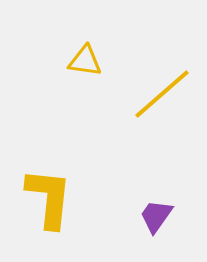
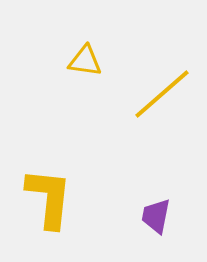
purple trapezoid: rotated 24 degrees counterclockwise
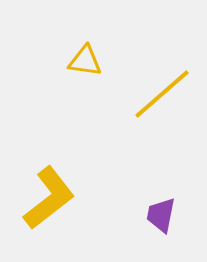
yellow L-shape: rotated 46 degrees clockwise
purple trapezoid: moved 5 px right, 1 px up
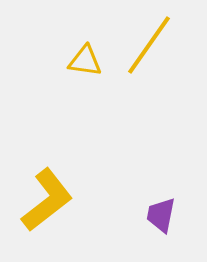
yellow line: moved 13 px left, 49 px up; rotated 14 degrees counterclockwise
yellow L-shape: moved 2 px left, 2 px down
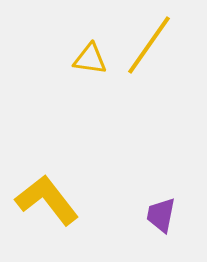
yellow triangle: moved 5 px right, 2 px up
yellow L-shape: rotated 90 degrees counterclockwise
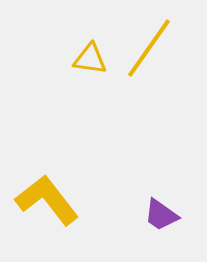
yellow line: moved 3 px down
purple trapezoid: rotated 66 degrees counterclockwise
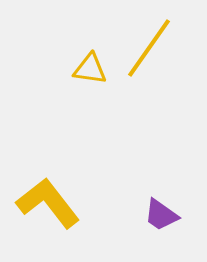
yellow triangle: moved 10 px down
yellow L-shape: moved 1 px right, 3 px down
